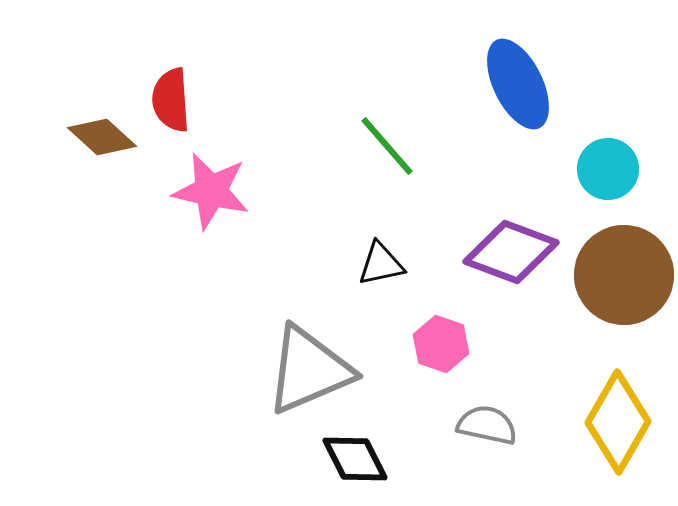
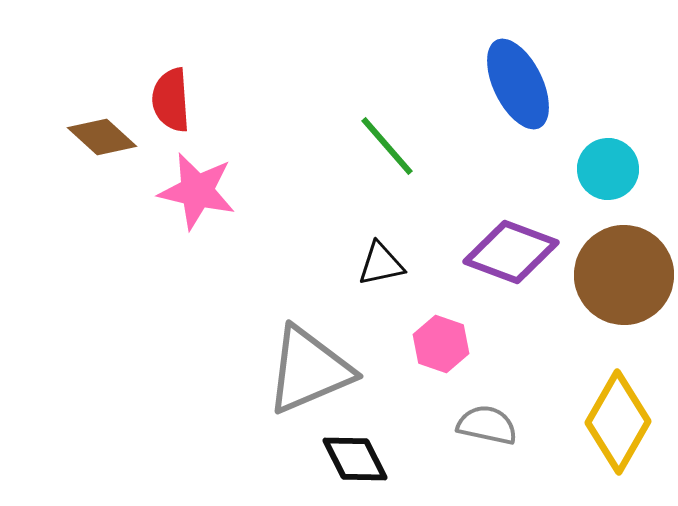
pink star: moved 14 px left
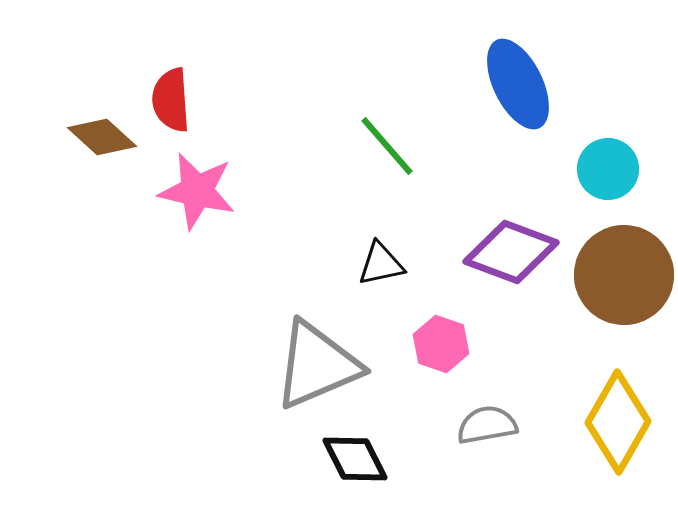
gray triangle: moved 8 px right, 5 px up
gray semicircle: rotated 22 degrees counterclockwise
